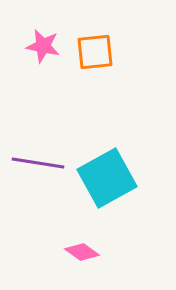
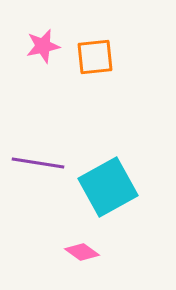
pink star: rotated 24 degrees counterclockwise
orange square: moved 5 px down
cyan square: moved 1 px right, 9 px down
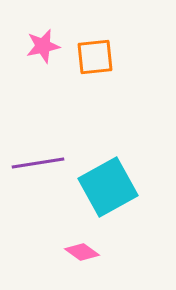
purple line: rotated 18 degrees counterclockwise
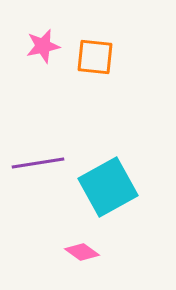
orange square: rotated 12 degrees clockwise
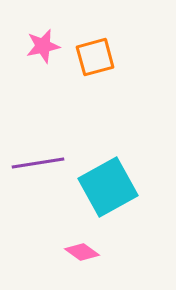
orange square: rotated 21 degrees counterclockwise
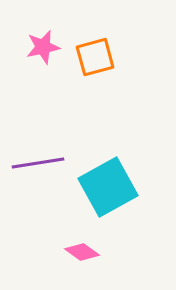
pink star: moved 1 px down
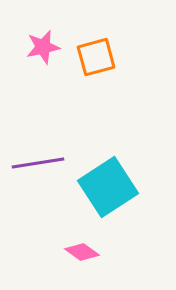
orange square: moved 1 px right
cyan square: rotated 4 degrees counterclockwise
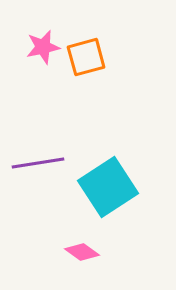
orange square: moved 10 px left
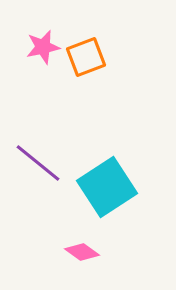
orange square: rotated 6 degrees counterclockwise
purple line: rotated 48 degrees clockwise
cyan square: moved 1 px left
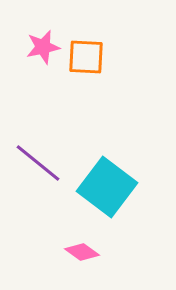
orange square: rotated 24 degrees clockwise
cyan square: rotated 20 degrees counterclockwise
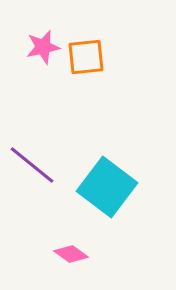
orange square: rotated 9 degrees counterclockwise
purple line: moved 6 px left, 2 px down
pink diamond: moved 11 px left, 2 px down
